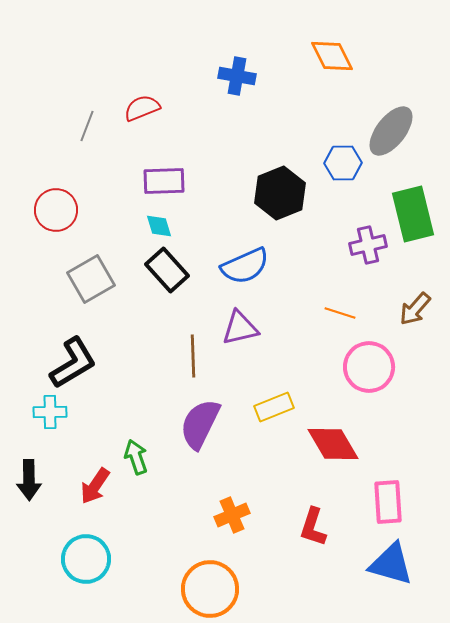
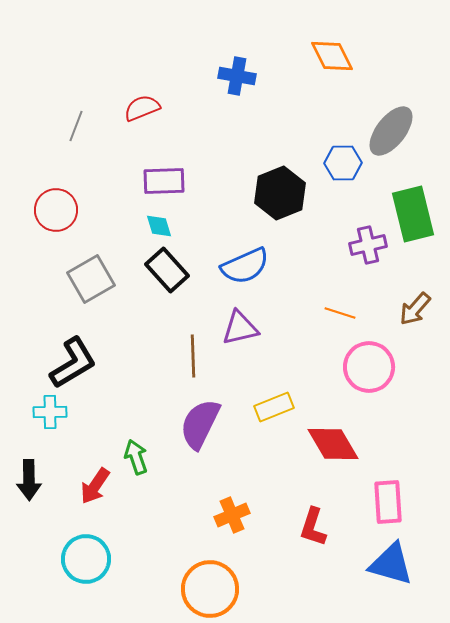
gray line: moved 11 px left
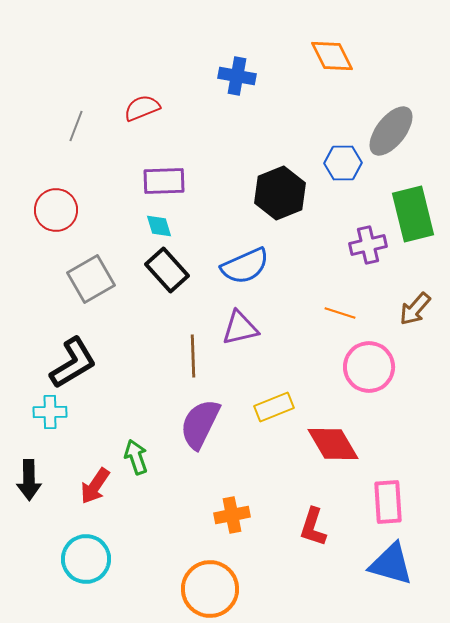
orange cross: rotated 12 degrees clockwise
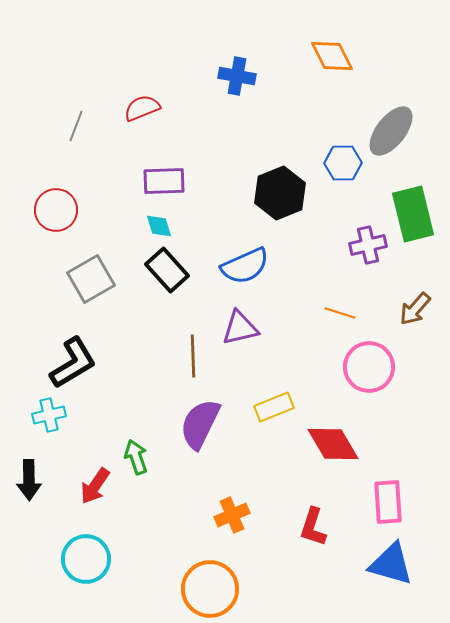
cyan cross: moved 1 px left, 3 px down; rotated 12 degrees counterclockwise
orange cross: rotated 12 degrees counterclockwise
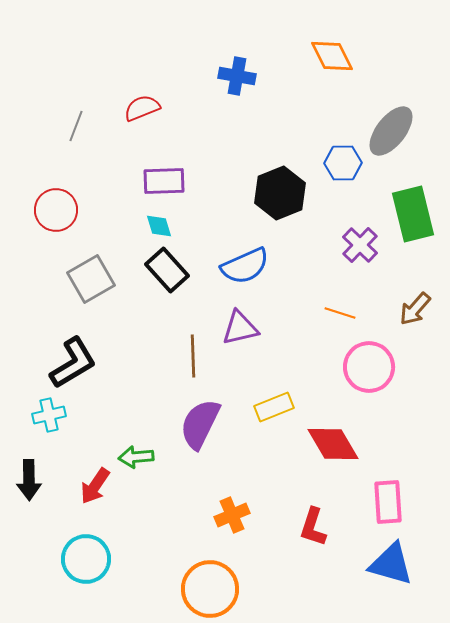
purple cross: moved 8 px left; rotated 33 degrees counterclockwise
green arrow: rotated 76 degrees counterclockwise
